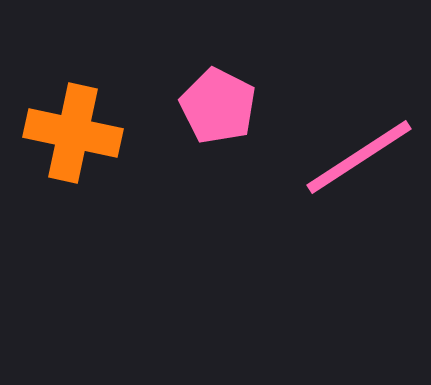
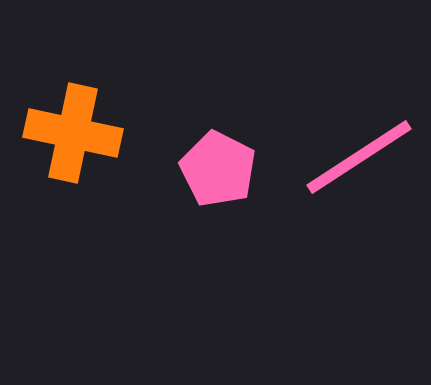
pink pentagon: moved 63 px down
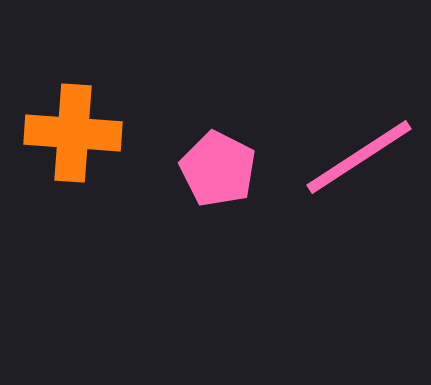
orange cross: rotated 8 degrees counterclockwise
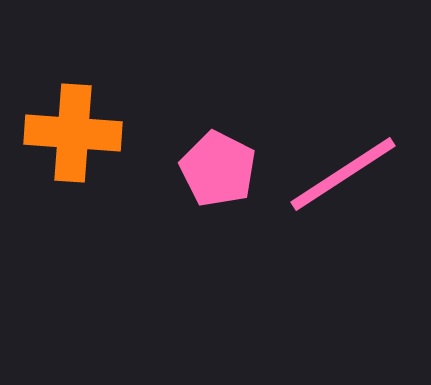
pink line: moved 16 px left, 17 px down
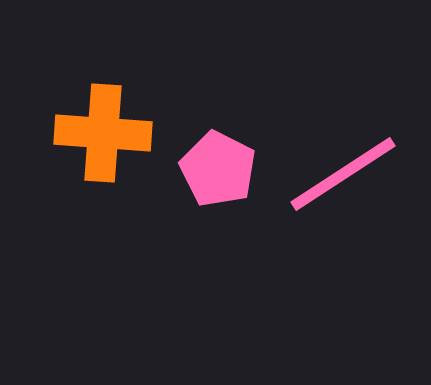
orange cross: moved 30 px right
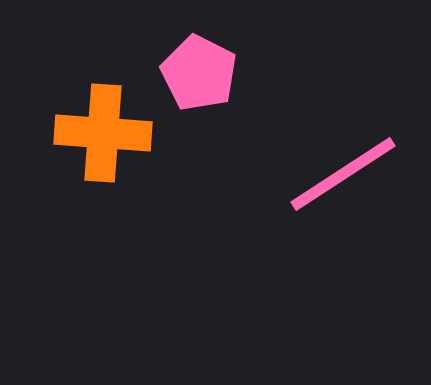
pink pentagon: moved 19 px left, 96 px up
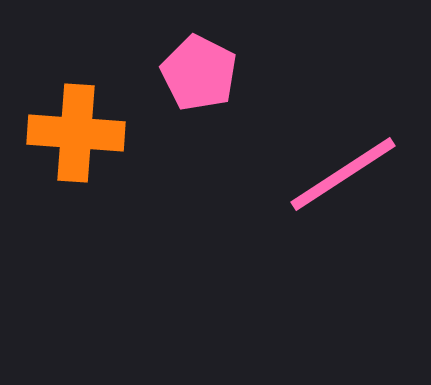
orange cross: moved 27 px left
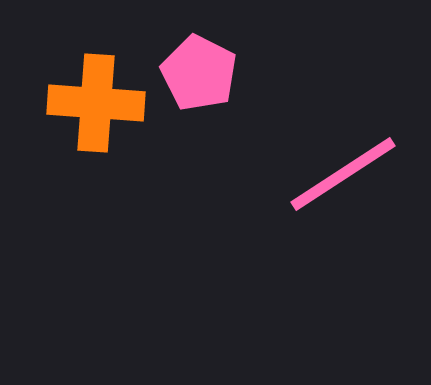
orange cross: moved 20 px right, 30 px up
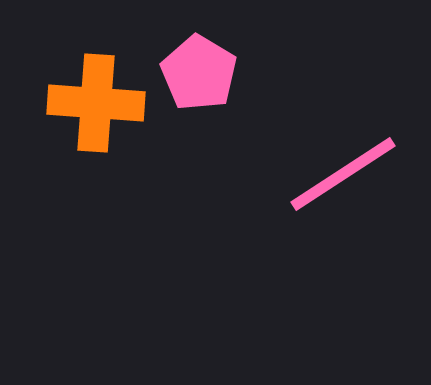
pink pentagon: rotated 4 degrees clockwise
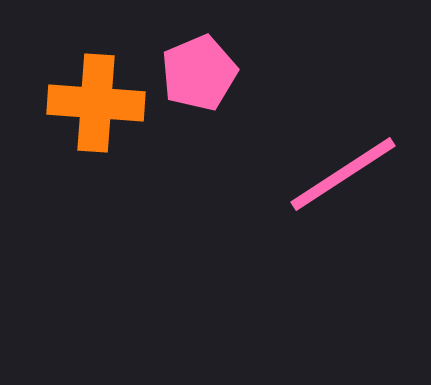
pink pentagon: rotated 18 degrees clockwise
